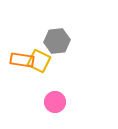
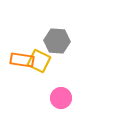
gray hexagon: rotated 10 degrees clockwise
pink circle: moved 6 px right, 4 px up
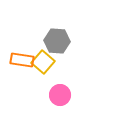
yellow square: moved 4 px right, 1 px down; rotated 15 degrees clockwise
pink circle: moved 1 px left, 3 px up
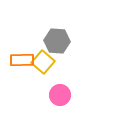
orange rectangle: rotated 10 degrees counterclockwise
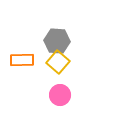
yellow square: moved 15 px right
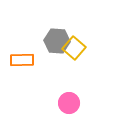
yellow square: moved 16 px right, 14 px up
pink circle: moved 9 px right, 8 px down
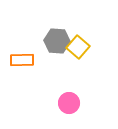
yellow square: moved 4 px right, 1 px up
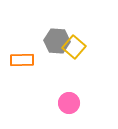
yellow square: moved 4 px left
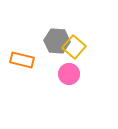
orange rectangle: rotated 15 degrees clockwise
pink circle: moved 29 px up
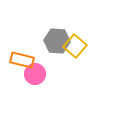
yellow square: moved 1 px right, 1 px up
pink circle: moved 34 px left
